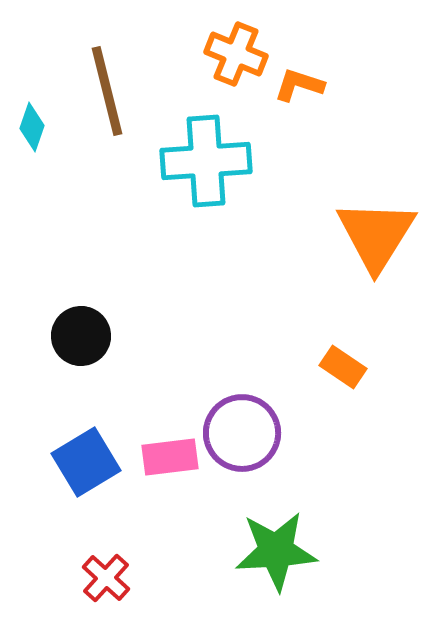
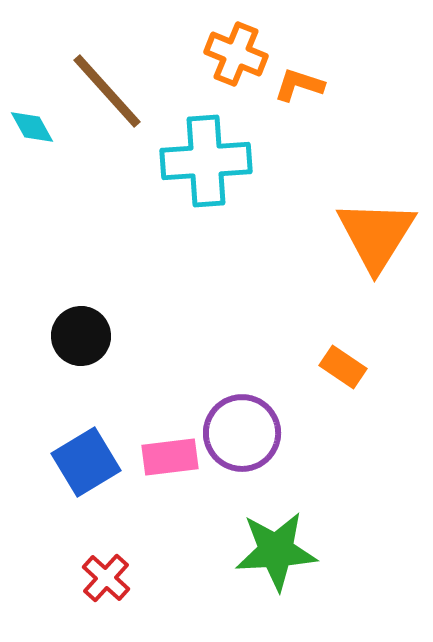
brown line: rotated 28 degrees counterclockwise
cyan diamond: rotated 48 degrees counterclockwise
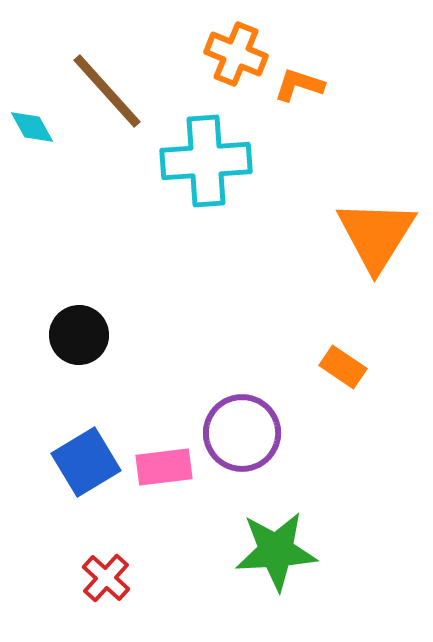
black circle: moved 2 px left, 1 px up
pink rectangle: moved 6 px left, 10 px down
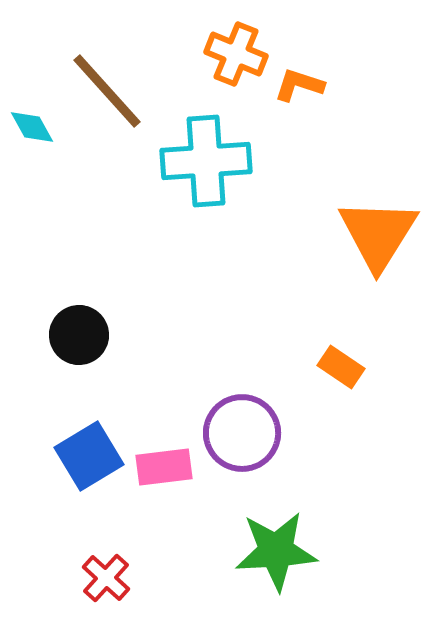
orange triangle: moved 2 px right, 1 px up
orange rectangle: moved 2 px left
blue square: moved 3 px right, 6 px up
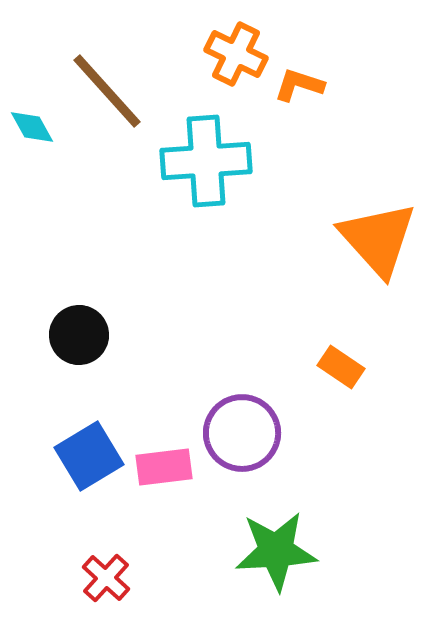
orange cross: rotated 4 degrees clockwise
orange triangle: moved 5 px down; rotated 14 degrees counterclockwise
